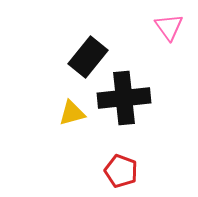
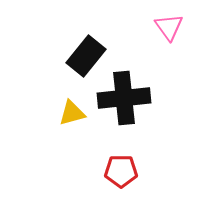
black rectangle: moved 2 px left, 1 px up
red pentagon: rotated 20 degrees counterclockwise
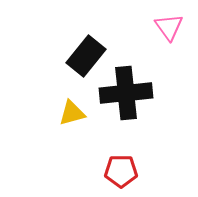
black cross: moved 2 px right, 5 px up
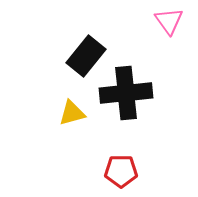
pink triangle: moved 6 px up
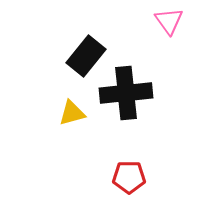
red pentagon: moved 8 px right, 6 px down
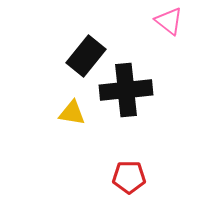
pink triangle: rotated 16 degrees counterclockwise
black cross: moved 3 px up
yellow triangle: rotated 24 degrees clockwise
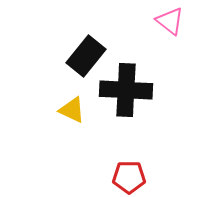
pink triangle: moved 1 px right
black cross: rotated 9 degrees clockwise
yellow triangle: moved 3 px up; rotated 16 degrees clockwise
